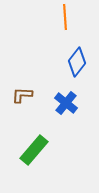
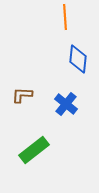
blue diamond: moved 1 px right, 3 px up; rotated 32 degrees counterclockwise
blue cross: moved 1 px down
green rectangle: rotated 12 degrees clockwise
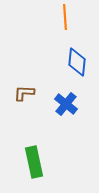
blue diamond: moved 1 px left, 3 px down
brown L-shape: moved 2 px right, 2 px up
green rectangle: moved 12 px down; rotated 64 degrees counterclockwise
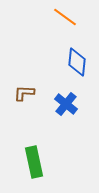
orange line: rotated 50 degrees counterclockwise
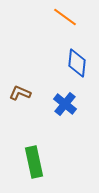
blue diamond: moved 1 px down
brown L-shape: moved 4 px left; rotated 20 degrees clockwise
blue cross: moved 1 px left
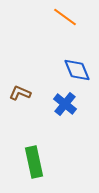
blue diamond: moved 7 px down; rotated 28 degrees counterclockwise
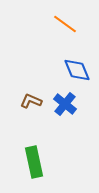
orange line: moved 7 px down
brown L-shape: moved 11 px right, 8 px down
